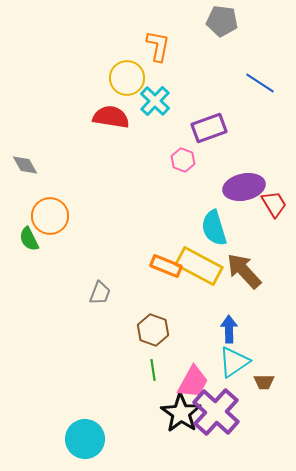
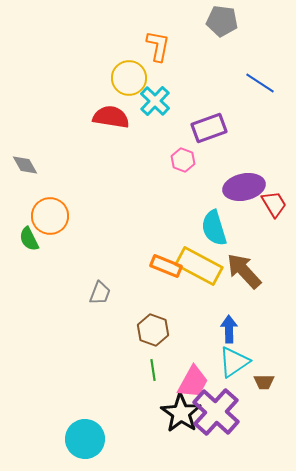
yellow circle: moved 2 px right
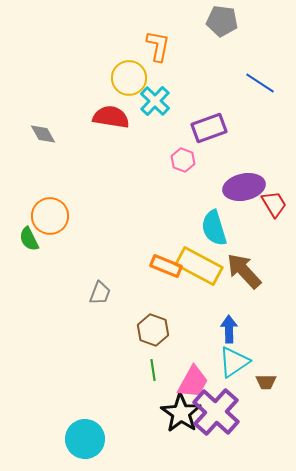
gray diamond: moved 18 px right, 31 px up
brown trapezoid: moved 2 px right
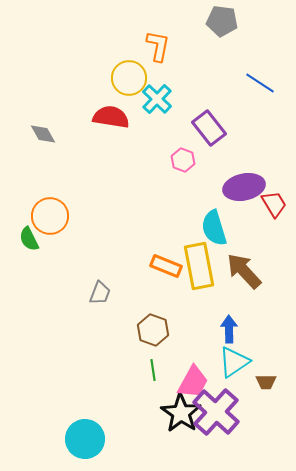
cyan cross: moved 2 px right, 2 px up
purple rectangle: rotated 72 degrees clockwise
yellow rectangle: rotated 51 degrees clockwise
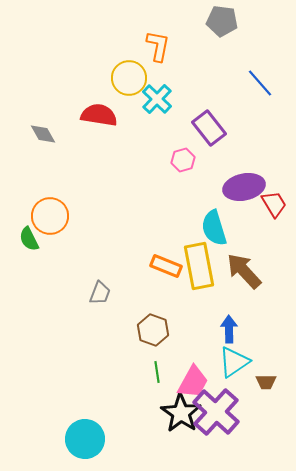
blue line: rotated 16 degrees clockwise
red semicircle: moved 12 px left, 2 px up
pink hexagon: rotated 25 degrees clockwise
green line: moved 4 px right, 2 px down
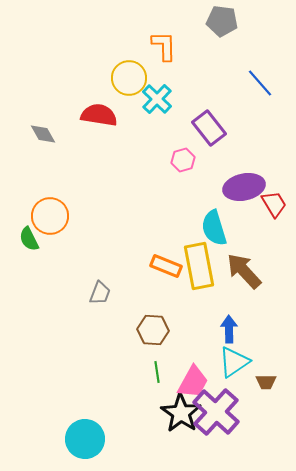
orange L-shape: moved 6 px right; rotated 12 degrees counterclockwise
brown hexagon: rotated 16 degrees counterclockwise
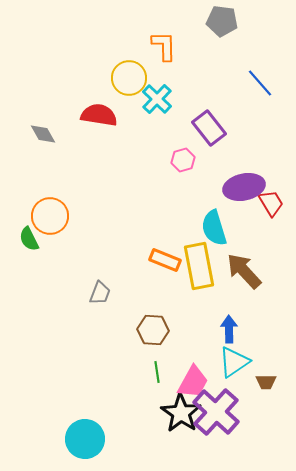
red trapezoid: moved 3 px left, 1 px up
orange rectangle: moved 1 px left, 6 px up
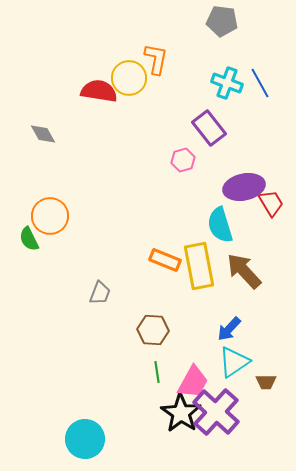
orange L-shape: moved 8 px left, 13 px down; rotated 12 degrees clockwise
blue line: rotated 12 degrees clockwise
cyan cross: moved 70 px right, 16 px up; rotated 24 degrees counterclockwise
red semicircle: moved 24 px up
cyan semicircle: moved 6 px right, 3 px up
blue arrow: rotated 136 degrees counterclockwise
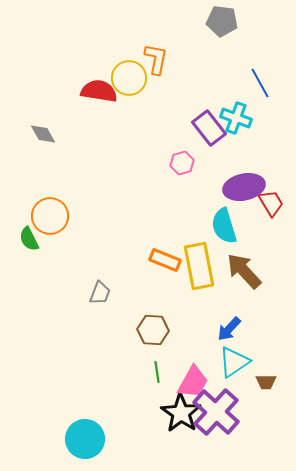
cyan cross: moved 9 px right, 35 px down
pink hexagon: moved 1 px left, 3 px down
cyan semicircle: moved 4 px right, 1 px down
